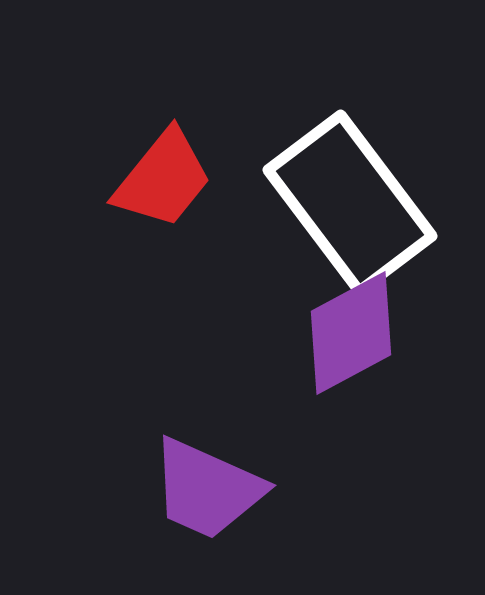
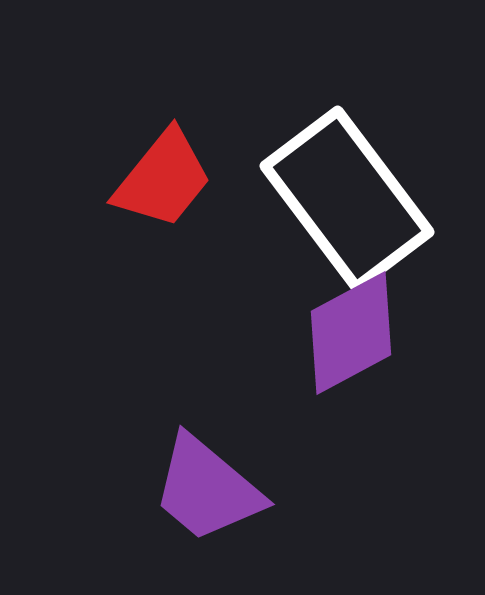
white rectangle: moved 3 px left, 4 px up
purple trapezoid: rotated 16 degrees clockwise
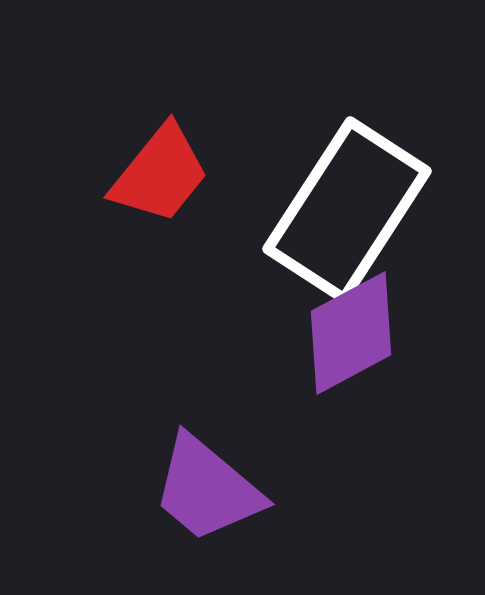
red trapezoid: moved 3 px left, 5 px up
white rectangle: moved 11 px down; rotated 70 degrees clockwise
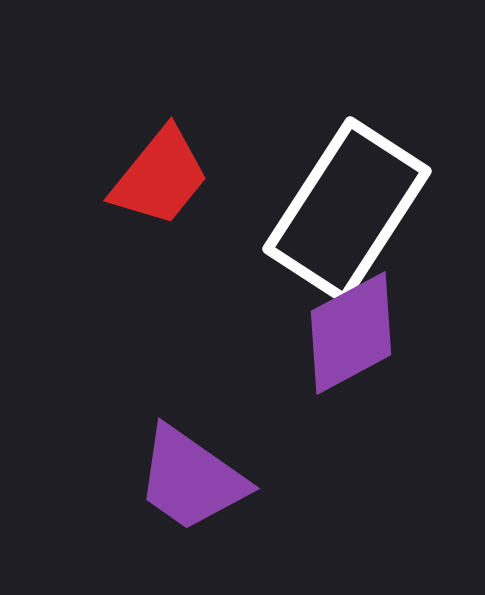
red trapezoid: moved 3 px down
purple trapezoid: moved 16 px left, 10 px up; rotated 5 degrees counterclockwise
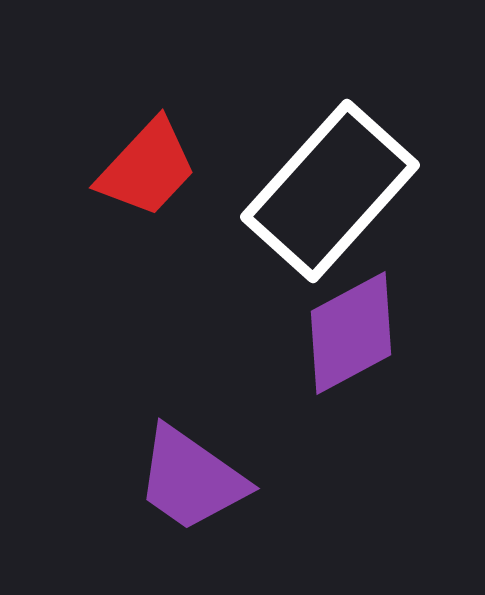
red trapezoid: moved 13 px left, 9 px up; rotated 4 degrees clockwise
white rectangle: moved 17 px left, 19 px up; rotated 9 degrees clockwise
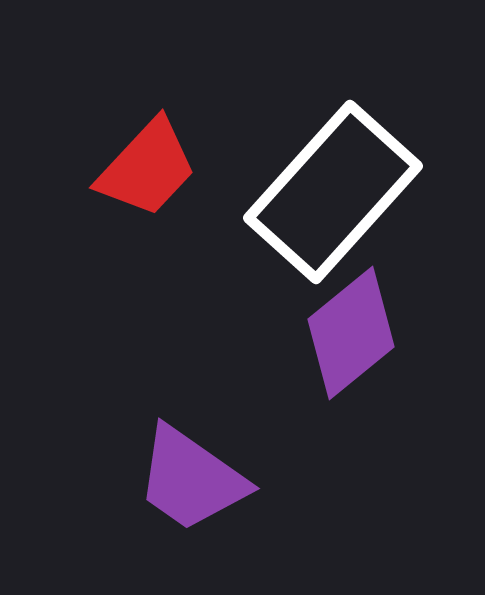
white rectangle: moved 3 px right, 1 px down
purple diamond: rotated 11 degrees counterclockwise
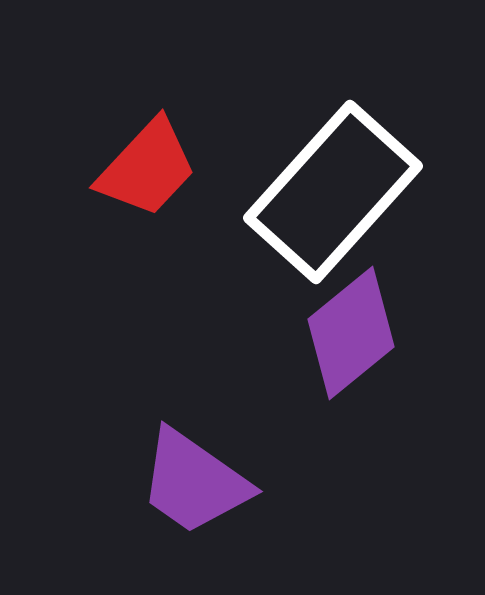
purple trapezoid: moved 3 px right, 3 px down
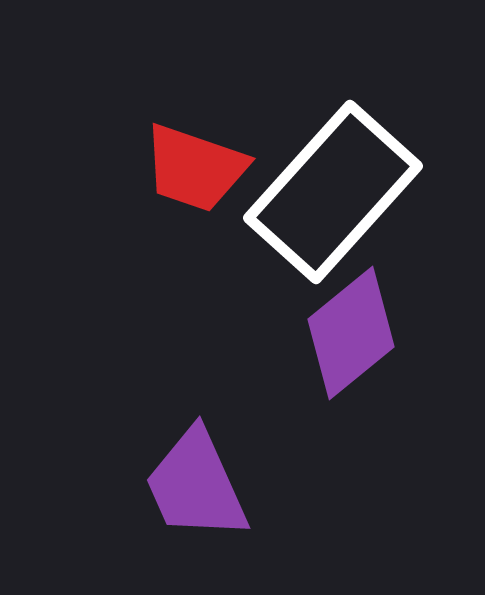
red trapezoid: moved 48 px right; rotated 66 degrees clockwise
purple trapezoid: moved 2 px right, 3 px down; rotated 31 degrees clockwise
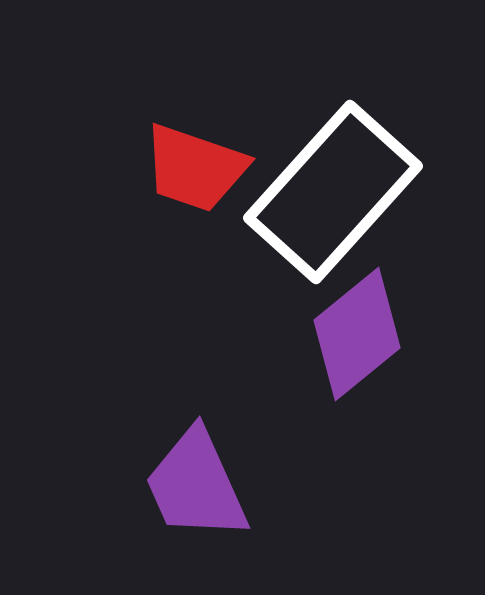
purple diamond: moved 6 px right, 1 px down
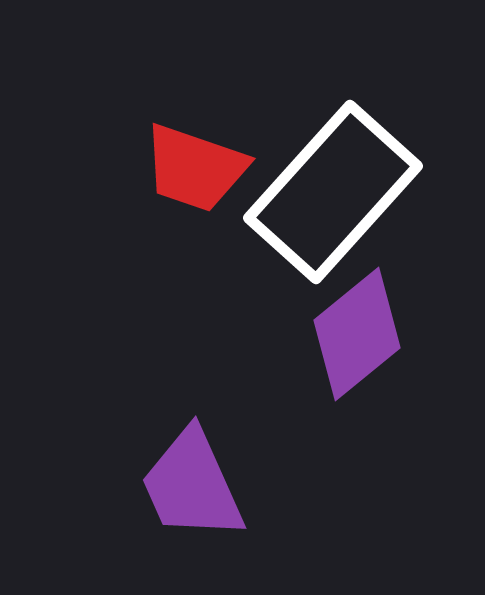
purple trapezoid: moved 4 px left
